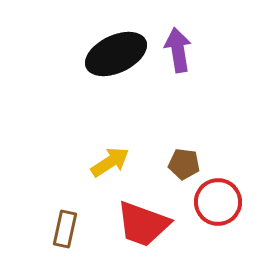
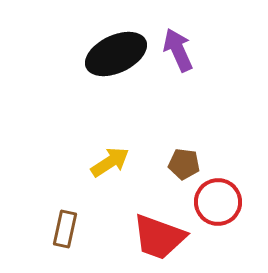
purple arrow: rotated 15 degrees counterclockwise
red trapezoid: moved 16 px right, 13 px down
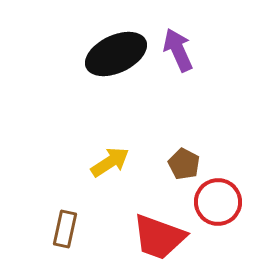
brown pentagon: rotated 20 degrees clockwise
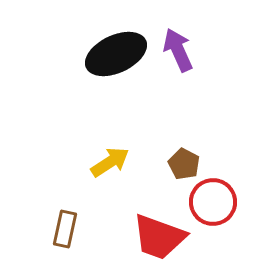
red circle: moved 5 px left
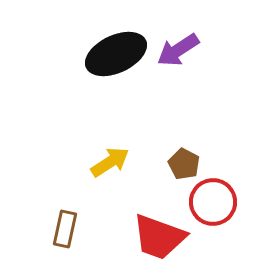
purple arrow: rotated 99 degrees counterclockwise
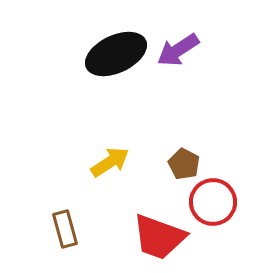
brown rectangle: rotated 27 degrees counterclockwise
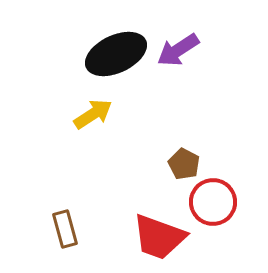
yellow arrow: moved 17 px left, 48 px up
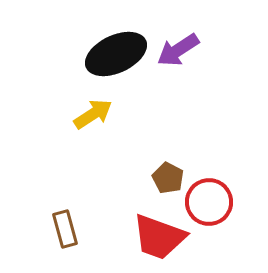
brown pentagon: moved 16 px left, 14 px down
red circle: moved 4 px left
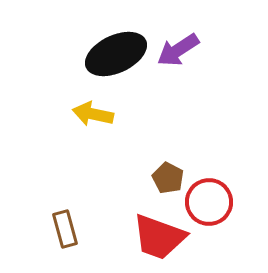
yellow arrow: rotated 135 degrees counterclockwise
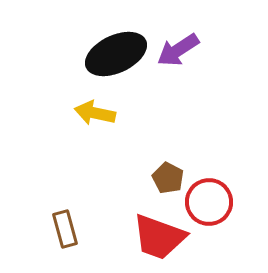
yellow arrow: moved 2 px right, 1 px up
